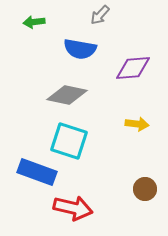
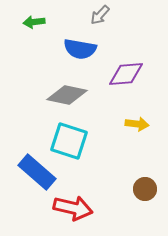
purple diamond: moved 7 px left, 6 px down
blue rectangle: rotated 21 degrees clockwise
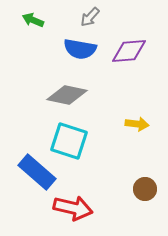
gray arrow: moved 10 px left, 2 px down
green arrow: moved 1 px left, 2 px up; rotated 30 degrees clockwise
purple diamond: moved 3 px right, 23 px up
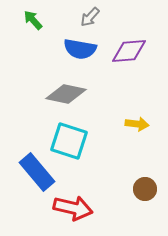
green arrow: rotated 25 degrees clockwise
gray diamond: moved 1 px left, 1 px up
blue rectangle: rotated 9 degrees clockwise
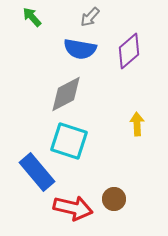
green arrow: moved 1 px left, 3 px up
purple diamond: rotated 36 degrees counterclockwise
gray diamond: rotated 39 degrees counterclockwise
yellow arrow: rotated 100 degrees counterclockwise
brown circle: moved 31 px left, 10 px down
